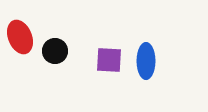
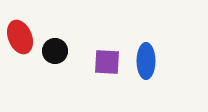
purple square: moved 2 px left, 2 px down
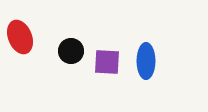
black circle: moved 16 px right
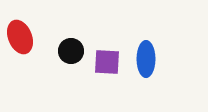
blue ellipse: moved 2 px up
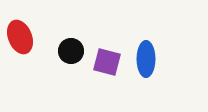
purple square: rotated 12 degrees clockwise
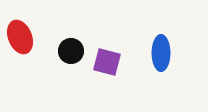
blue ellipse: moved 15 px right, 6 px up
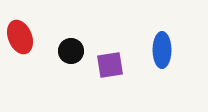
blue ellipse: moved 1 px right, 3 px up
purple square: moved 3 px right, 3 px down; rotated 24 degrees counterclockwise
